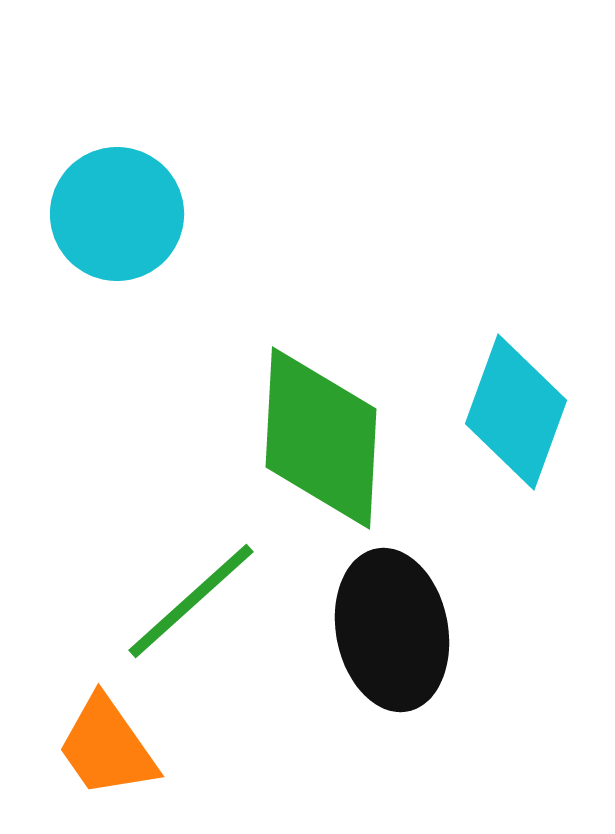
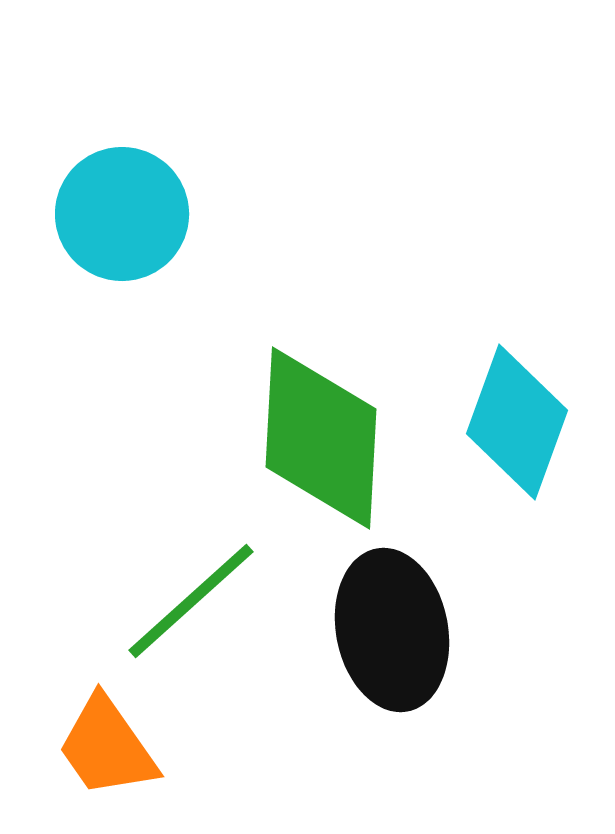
cyan circle: moved 5 px right
cyan diamond: moved 1 px right, 10 px down
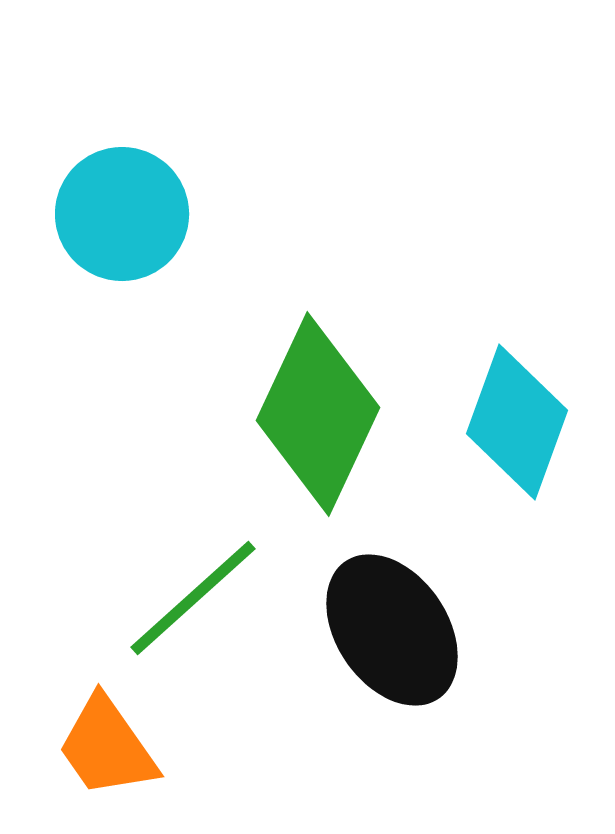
green diamond: moved 3 px left, 24 px up; rotated 22 degrees clockwise
green line: moved 2 px right, 3 px up
black ellipse: rotated 23 degrees counterclockwise
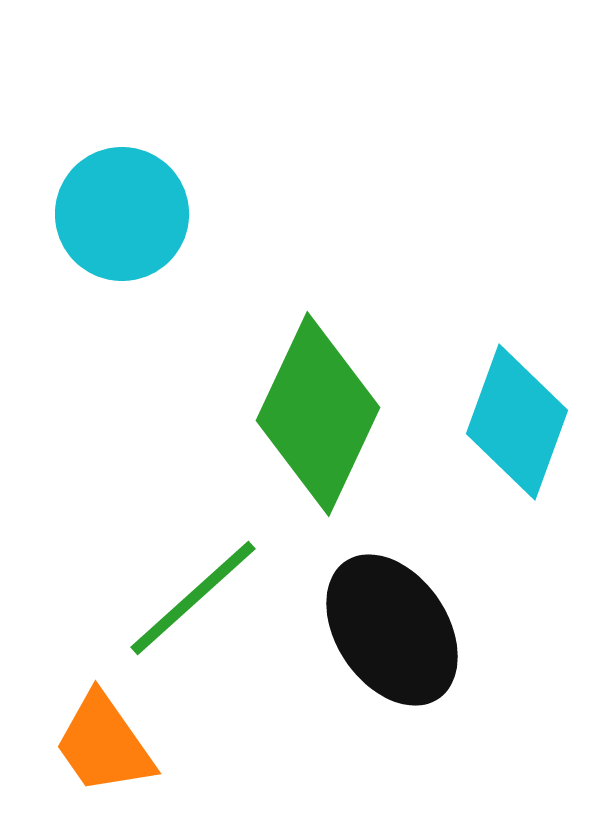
orange trapezoid: moved 3 px left, 3 px up
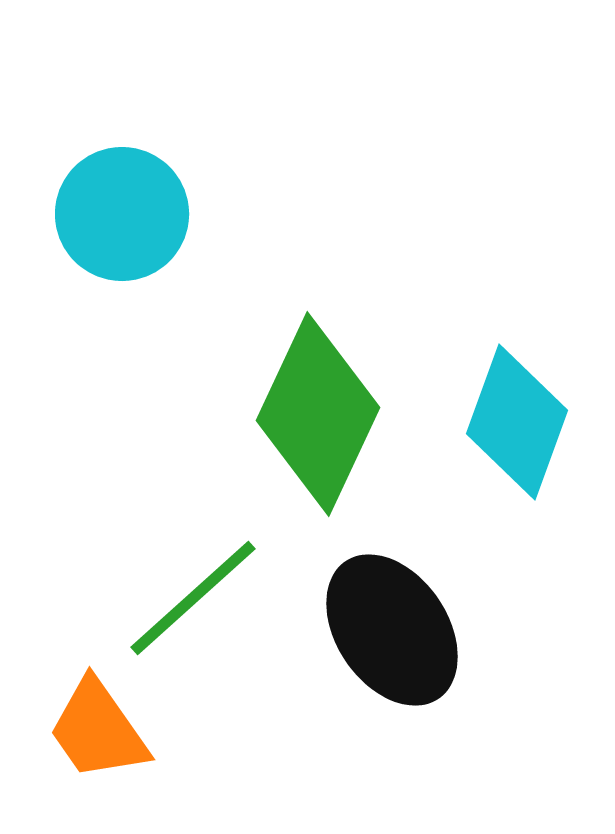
orange trapezoid: moved 6 px left, 14 px up
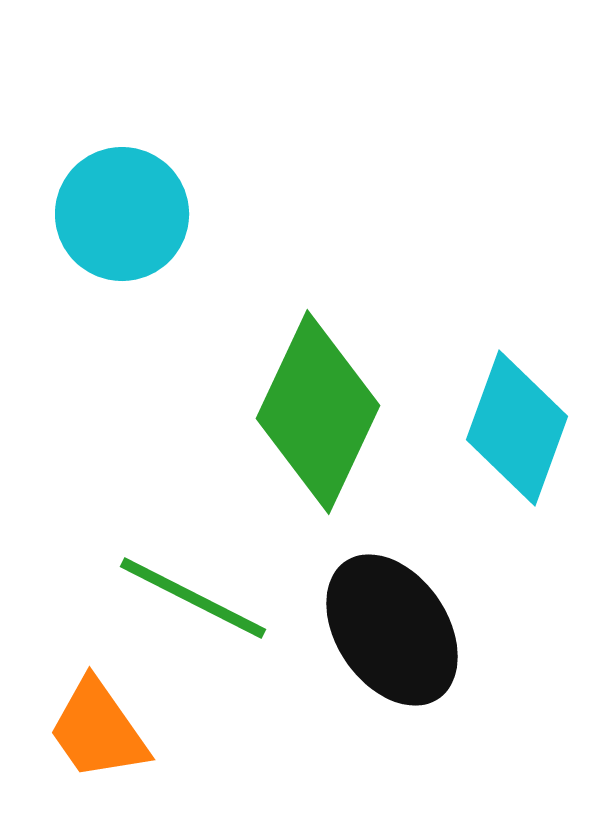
green diamond: moved 2 px up
cyan diamond: moved 6 px down
green line: rotated 69 degrees clockwise
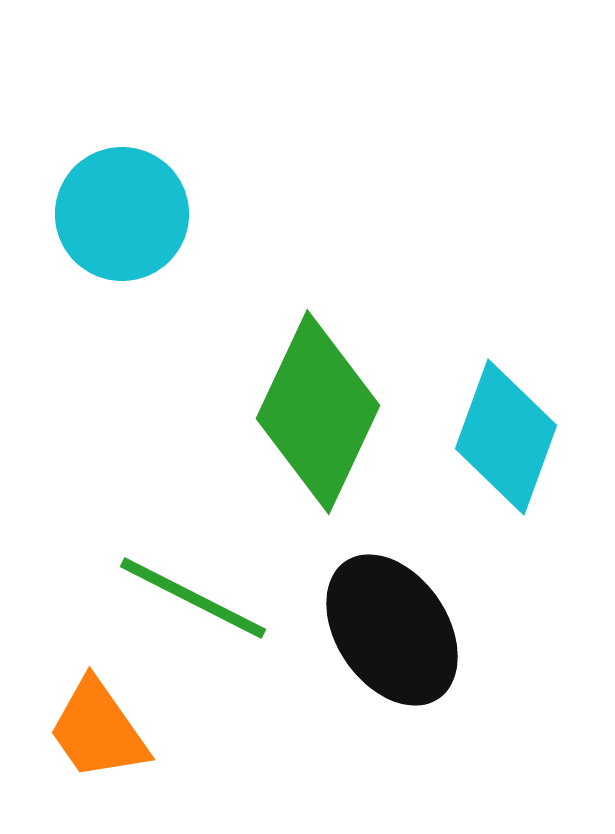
cyan diamond: moved 11 px left, 9 px down
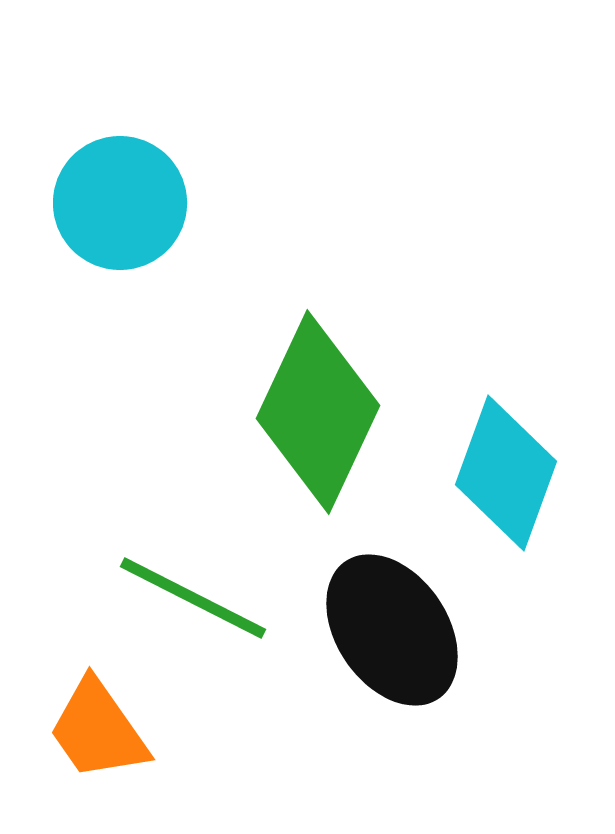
cyan circle: moved 2 px left, 11 px up
cyan diamond: moved 36 px down
